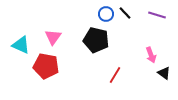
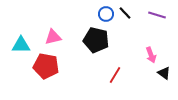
pink triangle: rotated 42 degrees clockwise
cyan triangle: rotated 24 degrees counterclockwise
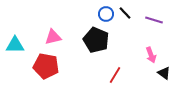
purple line: moved 3 px left, 5 px down
black pentagon: rotated 10 degrees clockwise
cyan triangle: moved 6 px left
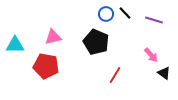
black pentagon: moved 2 px down
pink arrow: rotated 21 degrees counterclockwise
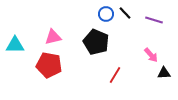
red pentagon: moved 3 px right, 1 px up
black triangle: rotated 40 degrees counterclockwise
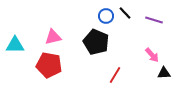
blue circle: moved 2 px down
pink arrow: moved 1 px right
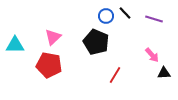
purple line: moved 1 px up
pink triangle: rotated 30 degrees counterclockwise
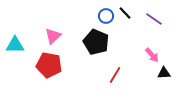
purple line: rotated 18 degrees clockwise
pink triangle: moved 1 px up
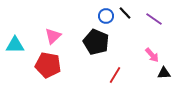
red pentagon: moved 1 px left
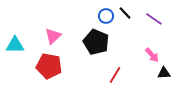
red pentagon: moved 1 px right, 1 px down
